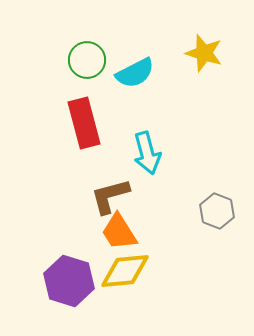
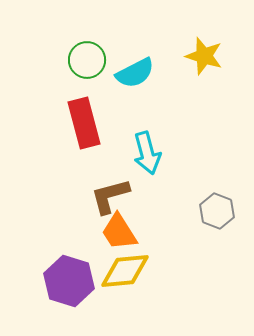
yellow star: moved 3 px down
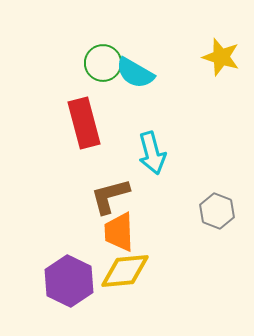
yellow star: moved 17 px right, 1 px down
green circle: moved 16 px right, 3 px down
cyan semicircle: rotated 57 degrees clockwise
cyan arrow: moved 5 px right
orange trapezoid: rotated 30 degrees clockwise
purple hexagon: rotated 9 degrees clockwise
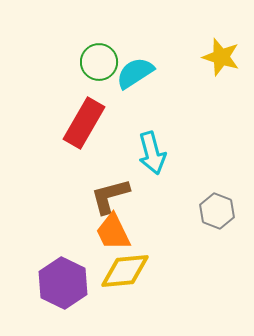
green circle: moved 4 px left, 1 px up
cyan semicircle: rotated 117 degrees clockwise
red rectangle: rotated 45 degrees clockwise
orange trapezoid: moved 6 px left; rotated 24 degrees counterclockwise
purple hexagon: moved 6 px left, 2 px down
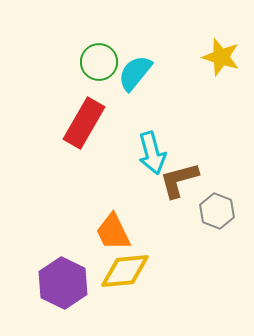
cyan semicircle: rotated 18 degrees counterclockwise
brown L-shape: moved 69 px right, 16 px up
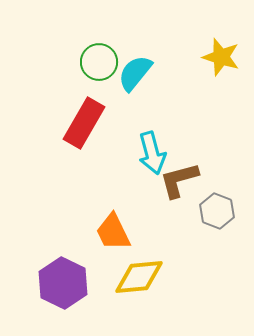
yellow diamond: moved 14 px right, 6 px down
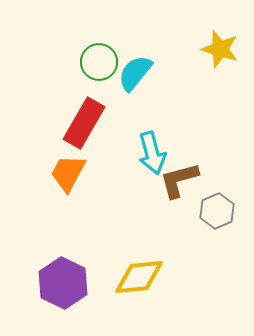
yellow star: moved 1 px left, 8 px up
gray hexagon: rotated 16 degrees clockwise
orange trapezoid: moved 45 px left, 59 px up; rotated 54 degrees clockwise
